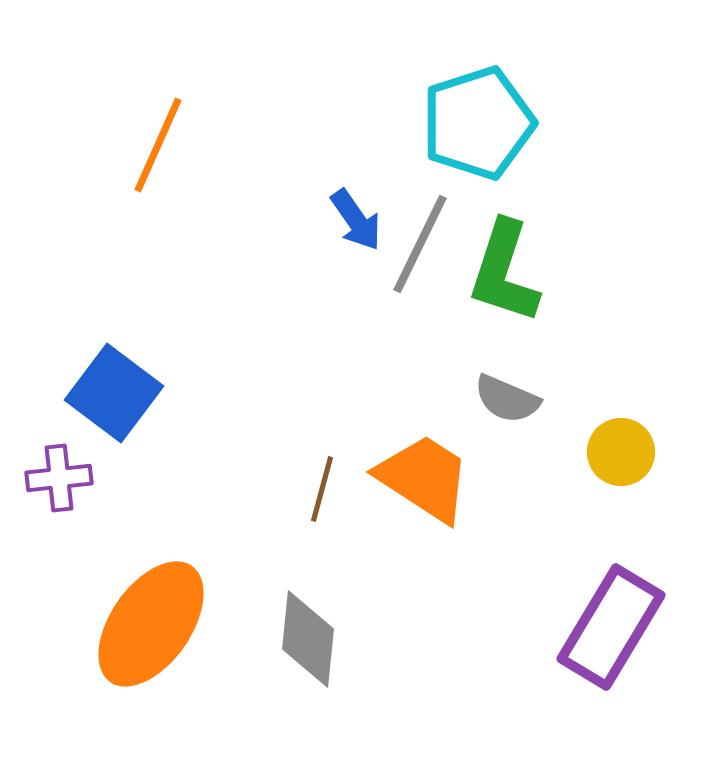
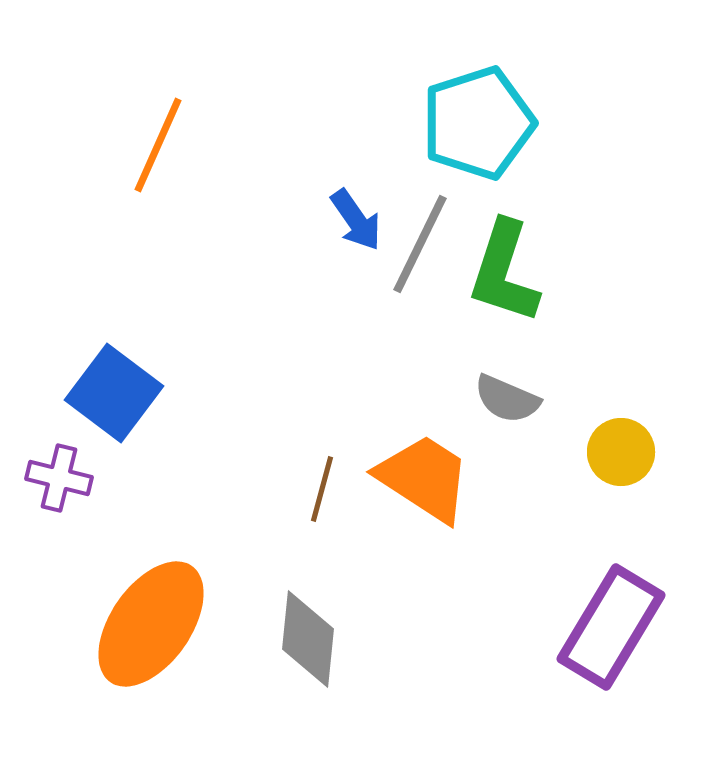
purple cross: rotated 20 degrees clockwise
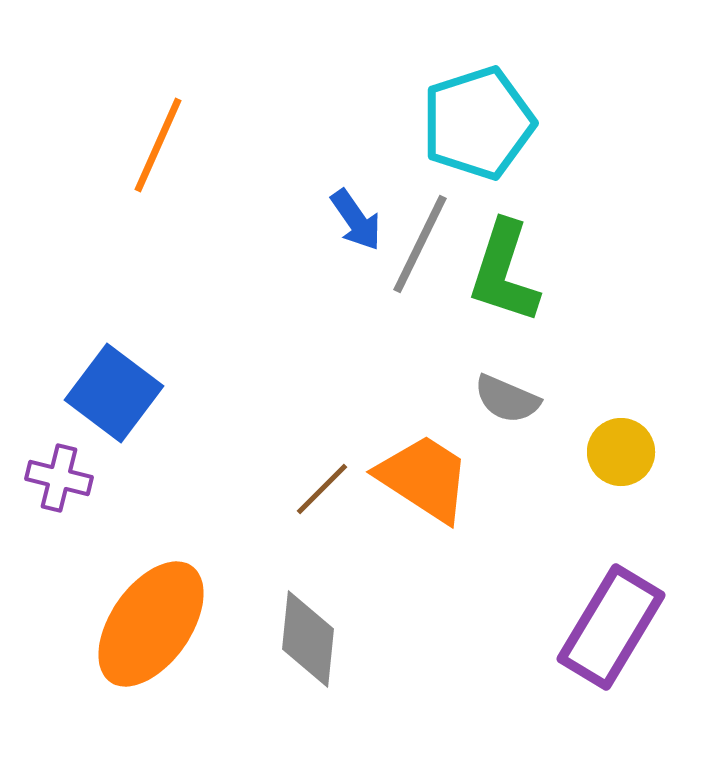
brown line: rotated 30 degrees clockwise
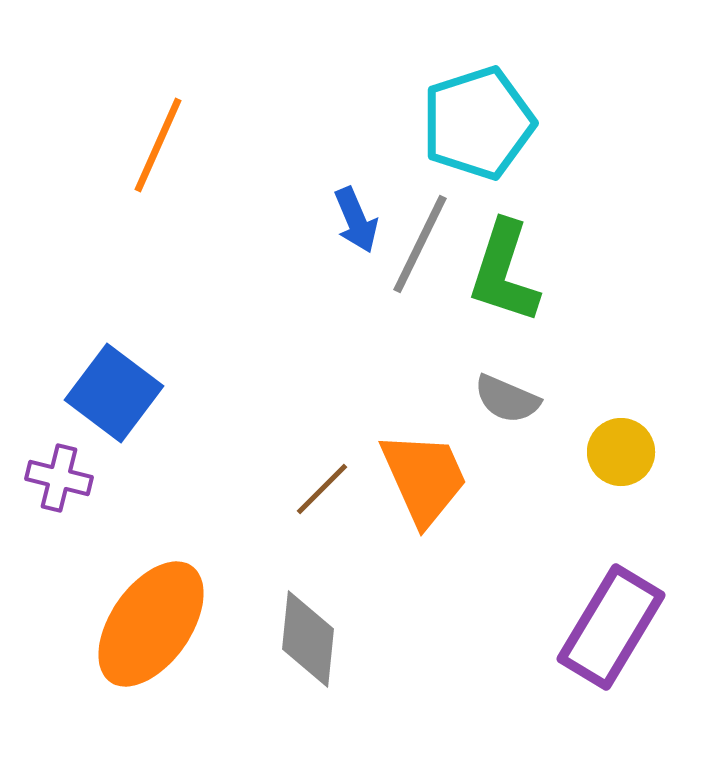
blue arrow: rotated 12 degrees clockwise
orange trapezoid: rotated 33 degrees clockwise
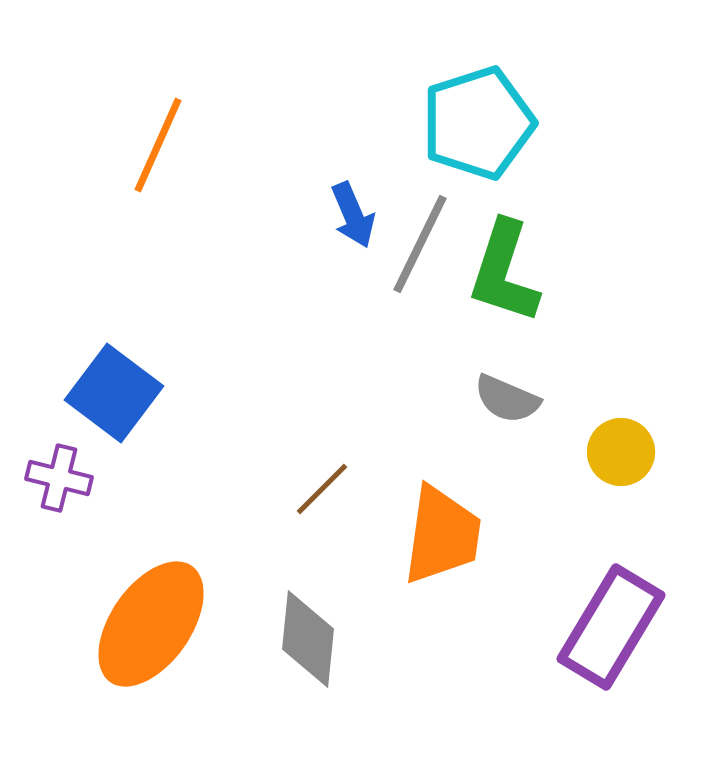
blue arrow: moved 3 px left, 5 px up
orange trapezoid: moved 18 px right, 57 px down; rotated 32 degrees clockwise
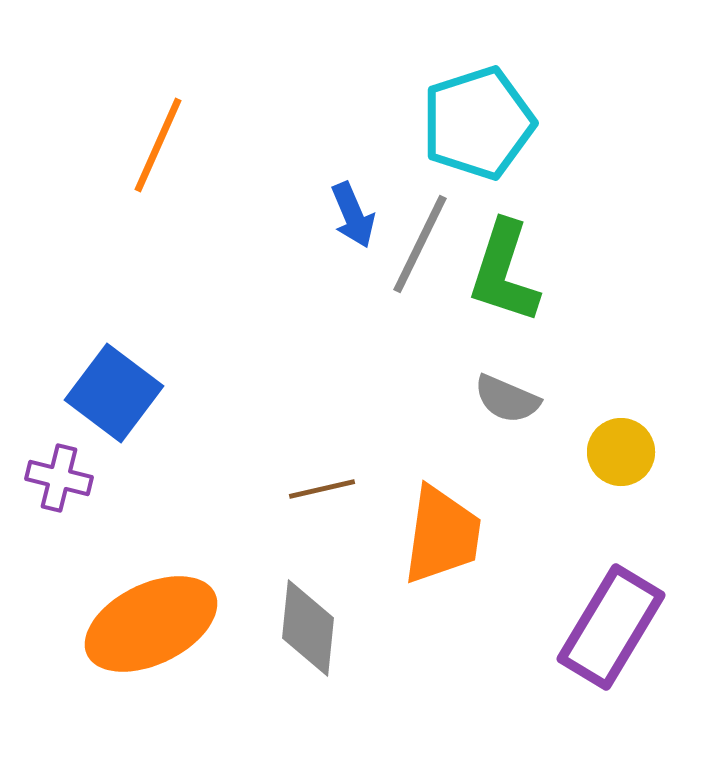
brown line: rotated 32 degrees clockwise
orange ellipse: rotated 29 degrees clockwise
gray diamond: moved 11 px up
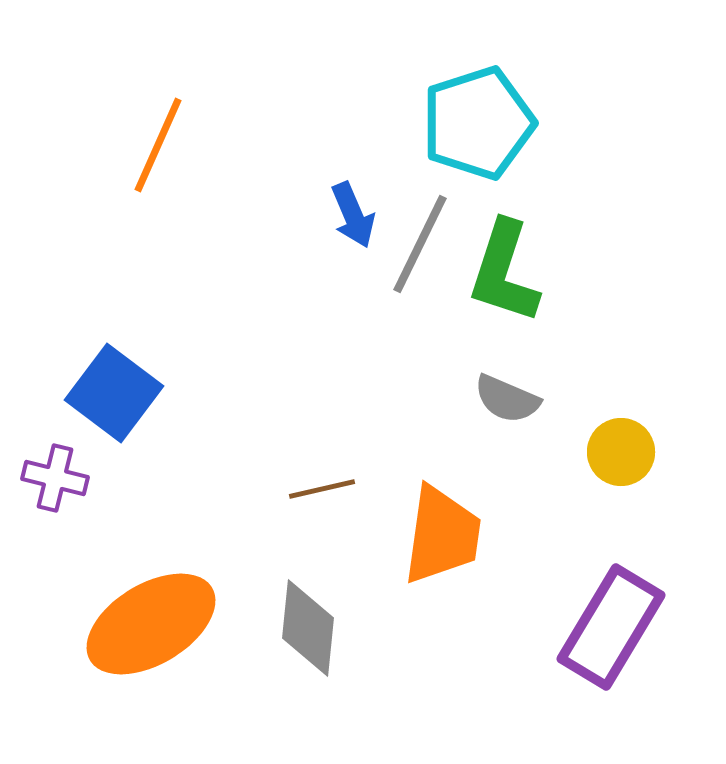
purple cross: moved 4 px left
orange ellipse: rotated 5 degrees counterclockwise
